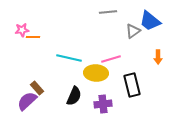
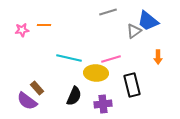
gray line: rotated 12 degrees counterclockwise
blue trapezoid: moved 2 px left
gray triangle: moved 1 px right
orange line: moved 11 px right, 12 px up
purple semicircle: rotated 100 degrees counterclockwise
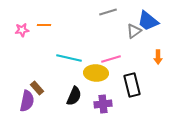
purple semicircle: rotated 115 degrees counterclockwise
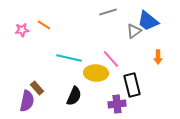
orange line: rotated 32 degrees clockwise
pink line: rotated 66 degrees clockwise
purple cross: moved 14 px right
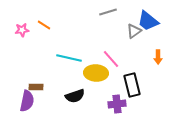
brown rectangle: moved 1 px left, 1 px up; rotated 48 degrees counterclockwise
black semicircle: moved 1 px right; rotated 48 degrees clockwise
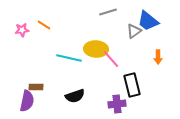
yellow ellipse: moved 24 px up
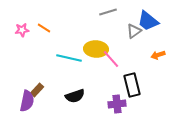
orange line: moved 3 px down
orange arrow: moved 2 px up; rotated 72 degrees clockwise
brown rectangle: moved 1 px right, 3 px down; rotated 48 degrees counterclockwise
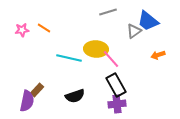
black rectangle: moved 16 px left; rotated 15 degrees counterclockwise
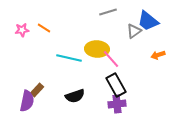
yellow ellipse: moved 1 px right
